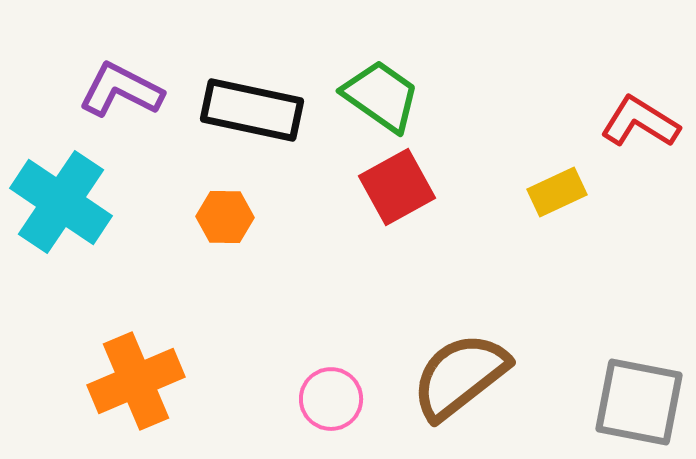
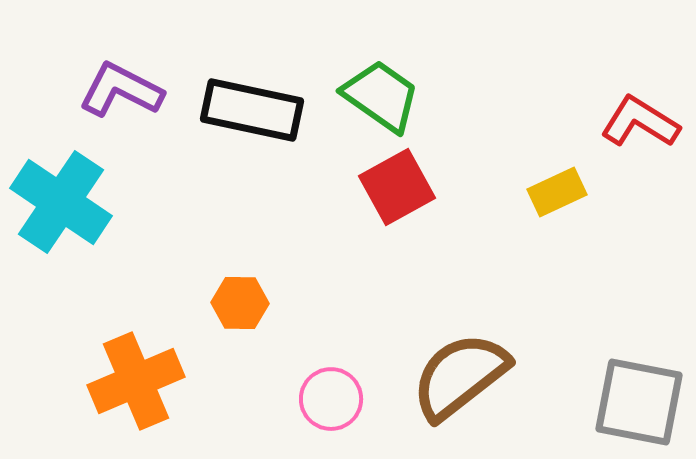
orange hexagon: moved 15 px right, 86 px down
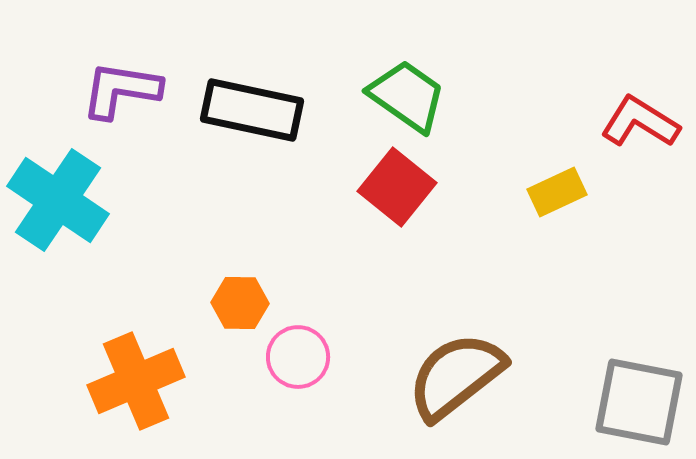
purple L-shape: rotated 18 degrees counterclockwise
green trapezoid: moved 26 px right
red square: rotated 22 degrees counterclockwise
cyan cross: moved 3 px left, 2 px up
brown semicircle: moved 4 px left
pink circle: moved 33 px left, 42 px up
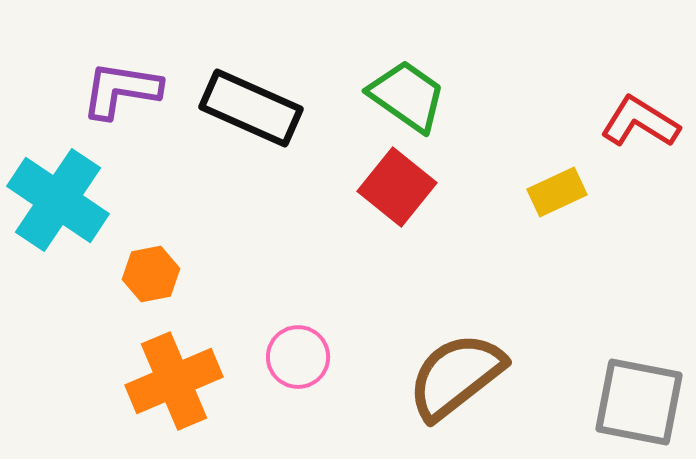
black rectangle: moved 1 px left, 2 px up; rotated 12 degrees clockwise
orange hexagon: moved 89 px left, 29 px up; rotated 12 degrees counterclockwise
orange cross: moved 38 px right
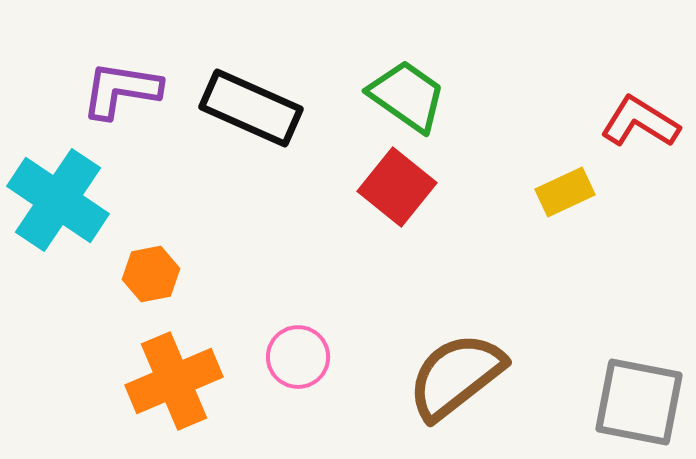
yellow rectangle: moved 8 px right
